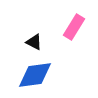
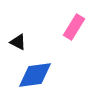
black triangle: moved 16 px left
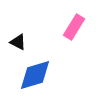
blue diamond: rotated 9 degrees counterclockwise
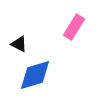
black triangle: moved 1 px right, 2 px down
